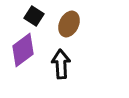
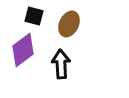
black square: rotated 18 degrees counterclockwise
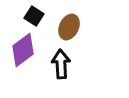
black square: rotated 18 degrees clockwise
brown ellipse: moved 3 px down
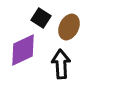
black square: moved 7 px right, 2 px down
purple diamond: rotated 12 degrees clockwise
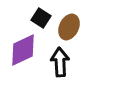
black arrow: moved 1 px left, 2 px up
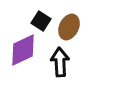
black square: moved 3 px down
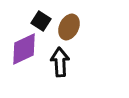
purple diamond: moved 1 px right, 1 px up
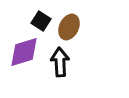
purple diamond: moved 3 px down; rotated 8 degrees clockwise
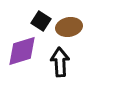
brown ellipse: rotated 55 degrees clockwise
purple diamond: moved 2 px left, 1 px up
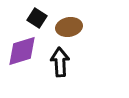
black square: moved 4 px left, 3 px up
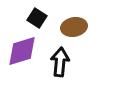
brown ellipse: moved 5 px right
black arrow: rotated 8 degrees clockwise
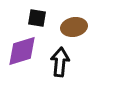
black square: rotated 24 degrees counterclockwise
